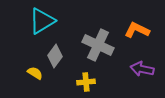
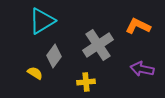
orange L-shape: moved 1 px right, 4 px up
gray cross: rotated 32 degrees clockwise
gray diamond: moved 1 px left
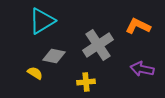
gray diamond: rotated 65 degrees clockwise
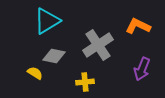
cyan triangle: moved 5 px right
purple arrow: rotated 80 degrees counterclockwise
yellow cross: moved 1 px left
